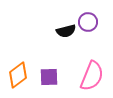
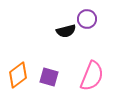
purple circle: moved 1 px left, 3 px up
purple square: rotated 18 degrees clockwise
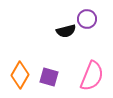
orange diamond: moved 2 px right; rotated 24 degrees counterclockwise
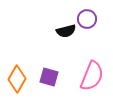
orange diamond: moved 3 px left, 4 px down
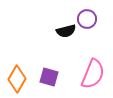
pink semicircle: moved 1 px right, 2 px up
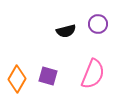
purple circle: moved 11 px right, 5 px down
purple square: moved 1 px left, 1 px up
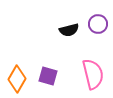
black semicircle: moved 3 px right, 1 px up
pink semicircle: rotated 36 degrees counterclockwise
